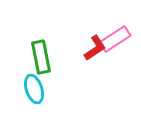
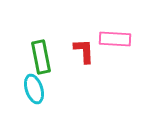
pink rectangle: rotated 36 degrees clockwise
red L-shape: moved 11 px left, 3 px down; rotated 60 degrees counterclockwise
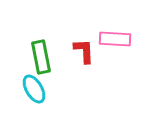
cyan ellipse: rotated 12 degrees counterclockwise
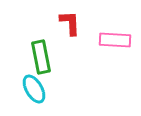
pink rectangle: moved 1 px down
red L-shape: moved 14 px left, 28 px up
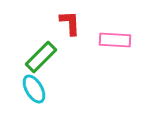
green rectangle: rotated 56 degrees clockwise
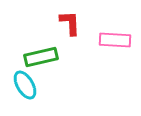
green rectangle: rotated 32 degrees clockwise
cyan ellipse: moved 9 px left, 4 px up
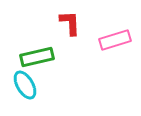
pink rectangle: rotated 20 degrees counterclockwise
green rectangle: moved 4 px left
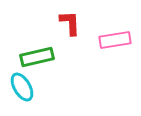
pink rectangle: rotated 8 degrees clockwise
cyan ellipse: moved 3 px left, 2 px down
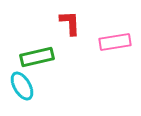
pink rectangle: moved 2 px down
cyan ellipse: moved 1 px up
